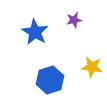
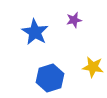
yellow star: moved 1 px right
blue hexagon: moved 2 px up
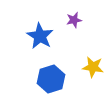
blue star: moved 5 px right, 4 px down
blue hexagon: moved 1 px right, 1 px down
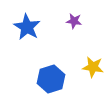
purple star: moved 1 px down; rotated 21 degrees clockwise
blue star: moved 13 px left, 9 px up
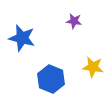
blue star: moved 5 px left, 11 px down; rotated 16 degrees counterclockwise
blue hexagon: rotated 20 degrees counterclockwise
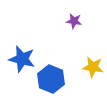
blue star: moved 21 px down
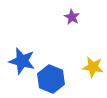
purple star: moved 2 px left, 4 px up; rotated 21 degrees clockwise
blue star: moved 2 px down
